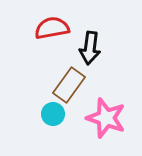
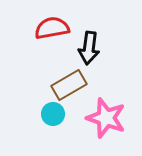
black arrow: moved 1 px left
brown rectangle: rotated 24 degrees clockwise
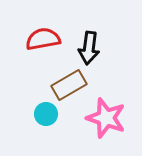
red semicircle: moved 9 px left, 11 px down
cyan circle: moved 7 px left
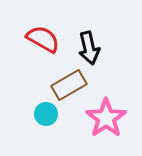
red semicircle: rotated 40 degrees clockwise
black arrow: rotated 20 degrees counterclockwise
pink star: rotated 18 degrees clockwise
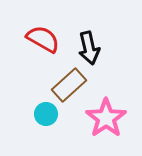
brown rectangle: rotated 12 degrees counterclockwise
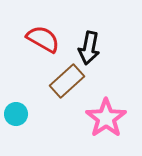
black arrow: rotated 24 degrees clockwise
brown rectangle: moved 2 px left, 4 px up
cyan circle: moved 30 px left
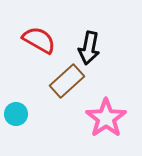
red semicircle: moved 4 px left, 1 px down
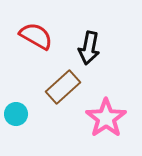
red semicircle: moved 3 px left, 4 px up
brown rectangle: moved 4 px left, 6 px down
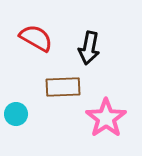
red semicircle: moved 2 px down
brown rectangle: rotated 40 degrees clockwise
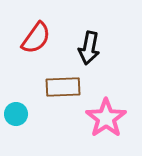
red semicircle: rotated 96 degrees clockwise
